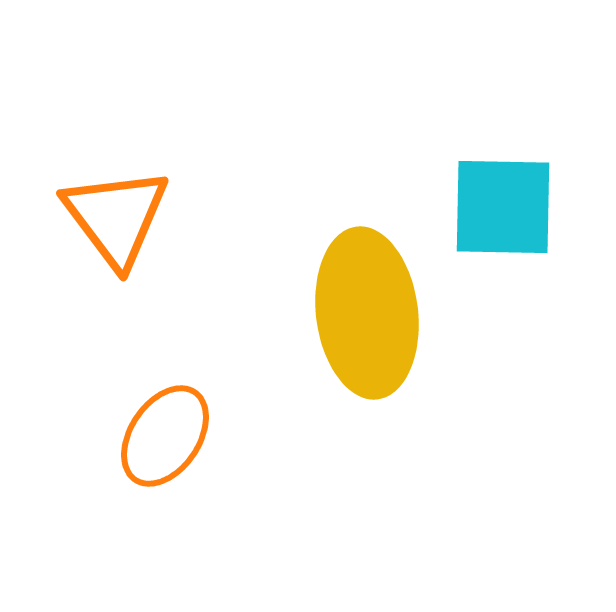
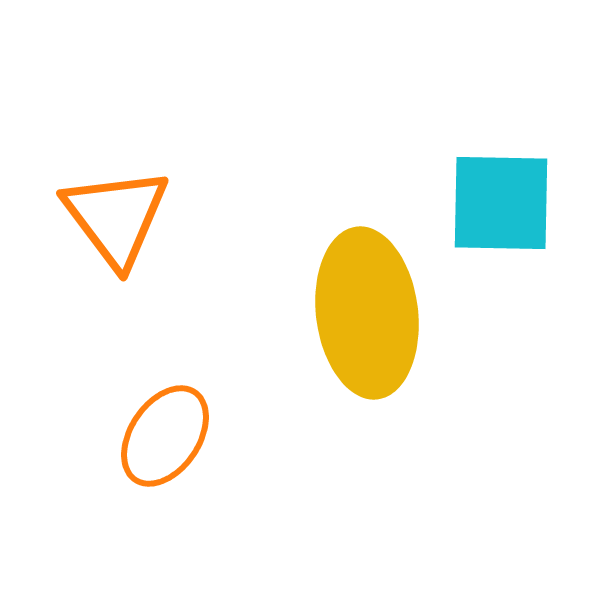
cyan square: moved 2 px left, 4 px up
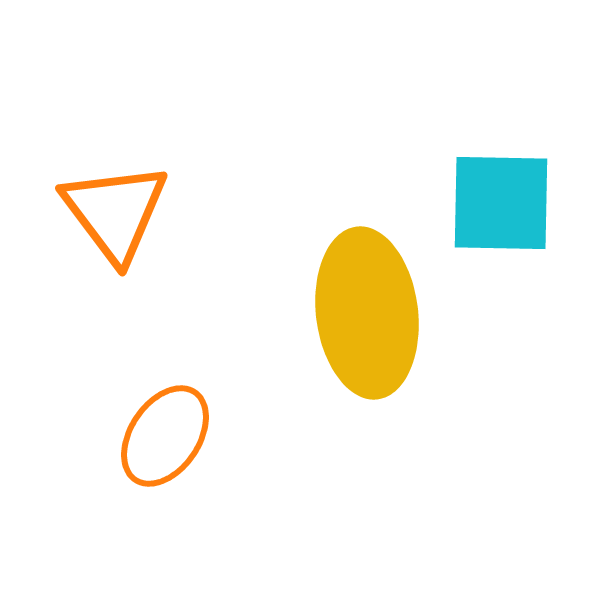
orange triangle: moved 1 px left, 5 px up
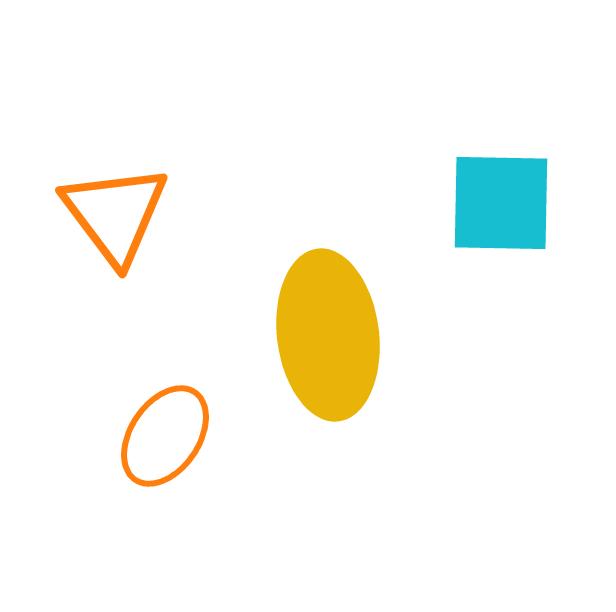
orange triangle: moved 2 px down
yellow ellipse: moved 39 px left, 22 px down
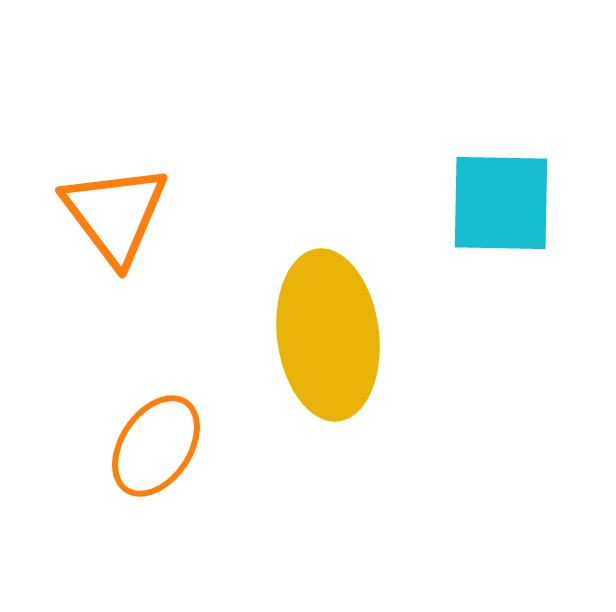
orange ellipse: moved 9 px left, 10 px down
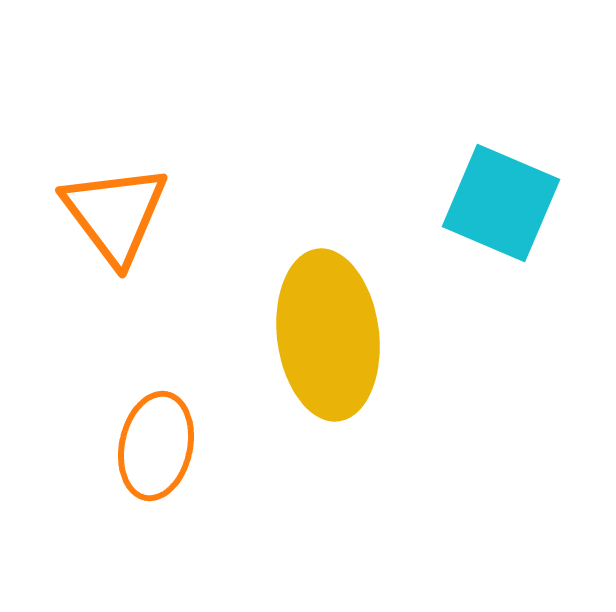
cyan square: rotated 22 degrees clockwise
orange ellipse: rotated 22 degrees counterclockwise
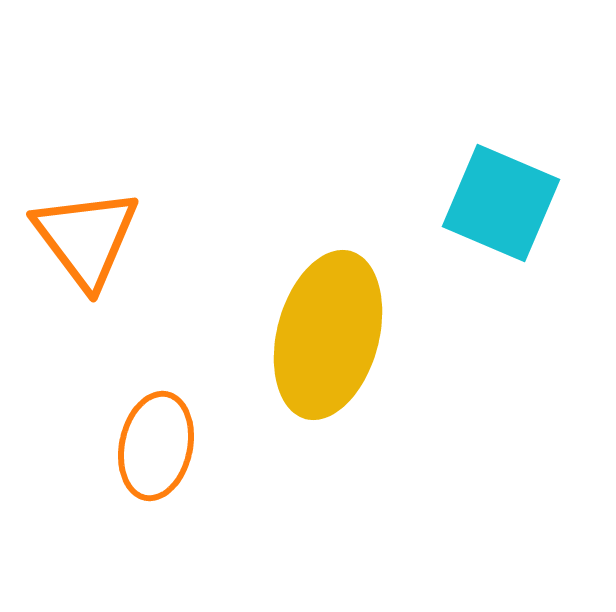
orange triangle: moved 29 px left, 24 px down
yellow ellipse: rotated 22 degrees clockwise
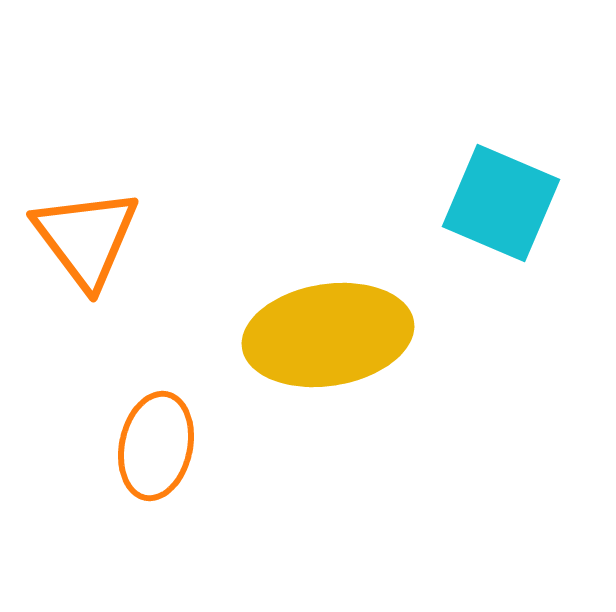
yellow ellipse: rotated 66 degrees clockwise
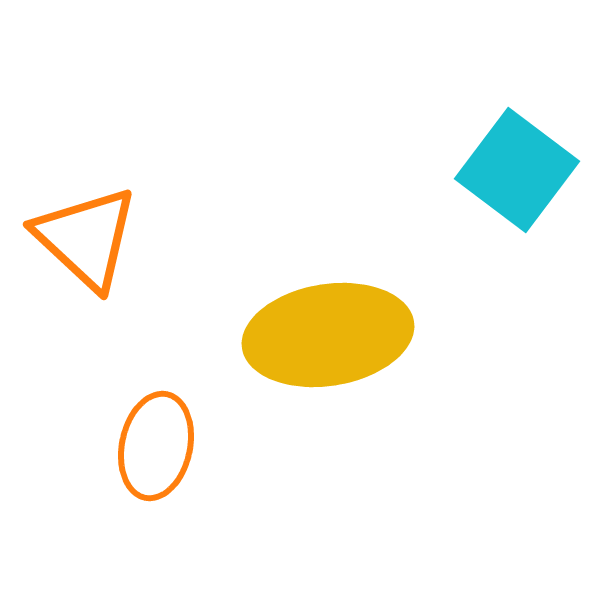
cyan square: moved 16 px right, 33 px up; rotated 14 degrees clockwise
orange triangle: rotated 10 degrees counterclockwise
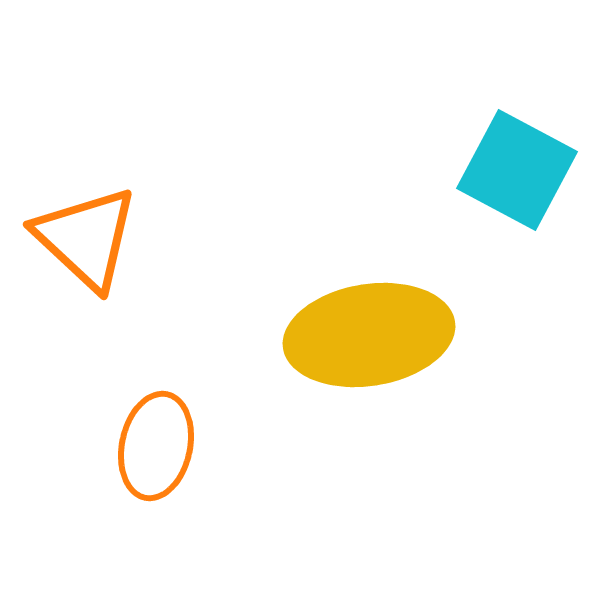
cyan square: rotated 9 degrees counterclockwise
yellow ellipse: moved 41 px right
